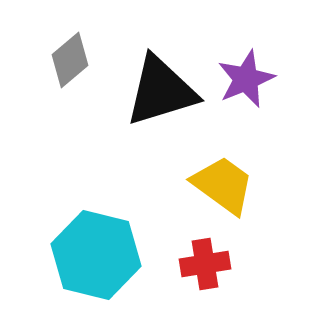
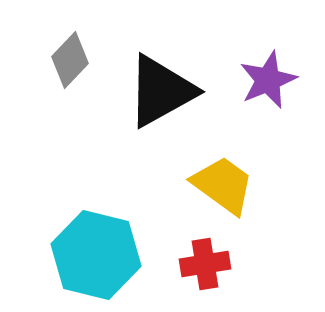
gray diamond: rotated 6 degrees counterclockwise
purple star: moved 22 px right, 1 px down
black triangle: rotated 12 degrees counterclockwise
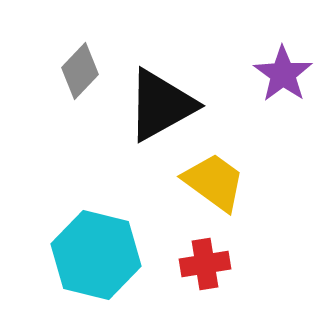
gray diamond: moved 10 px right, 11 px down
purple star: moved 15 px right, 6 px up; rotated 14 degrees counterclockwise
black triangle: moved 14 px down
yellow trapezoid: moved 9 px left, 3 px up
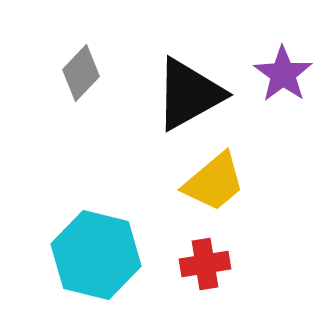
gray diamond: moved 1 px right, 2 px down
black triangle: moved 28 px right, 11 px up
yellow trapezoid: rotated 104 degrees clockwise
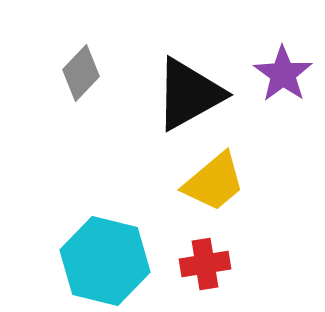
cyan hexagon: moved 9 px right, 6 px down
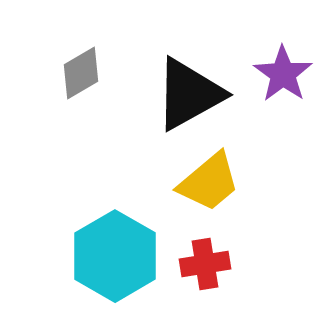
gray diamond: rotated 16 degrees clockwise
yellow trapezoid: moved 5 px left
cyan hexagon: moved 10 px right, 5 px up; rotated 16 degrees clockwise
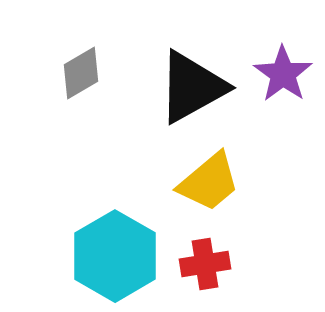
black triangle: moved 3 px right, 7 px up
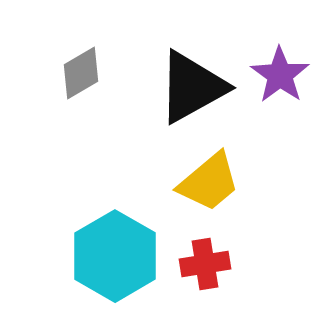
purple star: moved 3 px left, 1 px down
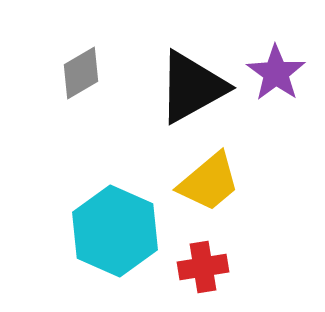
purple star: moved 4 px left, 2 px up
cyan hexagon: moved 25 px up; rotated 6 degrees counterclockwise
red cross: moved 2 px left, 3 px down
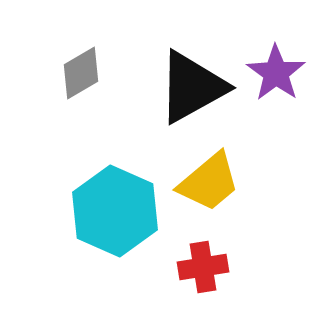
cyan hexagon: moved 20 px up
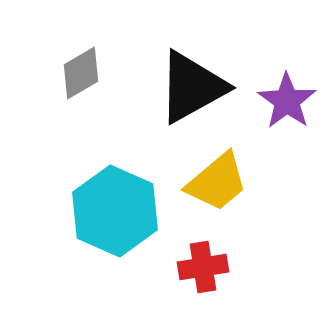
purple star: moved 11 px right, 28 px down
yellow trapezoid: moved 8 px right
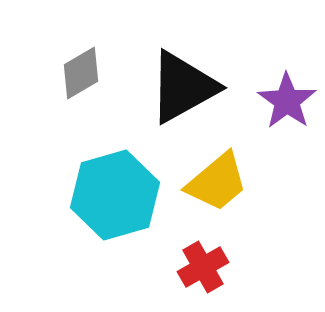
black triangle: moved 9 px left
cyan hexagon: moved 16 px up; rotated 20 degrees clockwise
red cross: rotated 21 degrees counterclockwise
